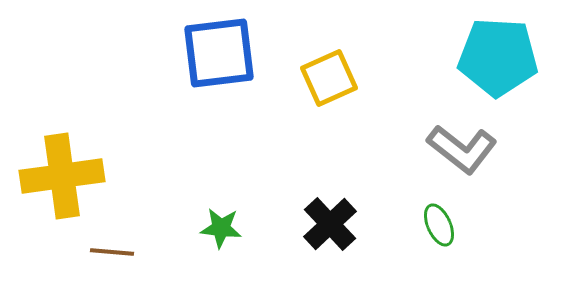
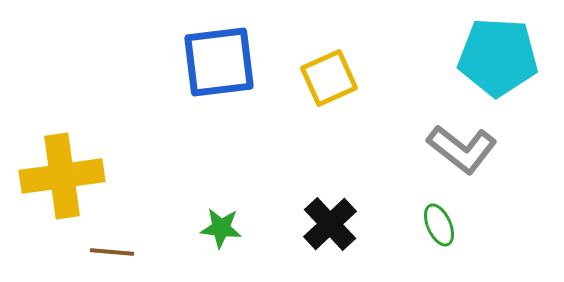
blue square: moved 9 px down
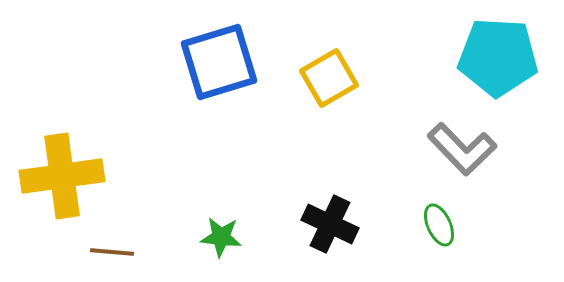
blue square: rotated 10 degrees counterclockwise
yellow square: rotated 6 degrees counterclockwise
gray L-shape: rotated 8 degrees clockwise
black cross: rotated 22 degrees counterclockwise
green star: moved 9 px down
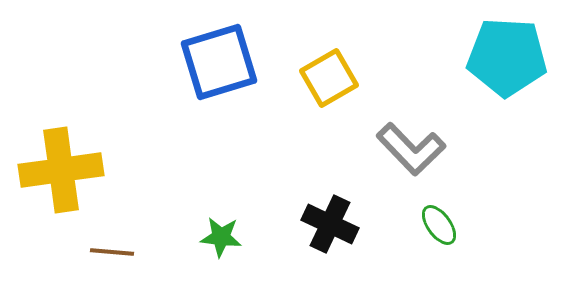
cyan pentagon: moved 9 px right
gray L-shape: moved 51 px left
yellow cross: moved 1 px left, 6 px up
green ellipse: rotated 12 degrees counterclockwise
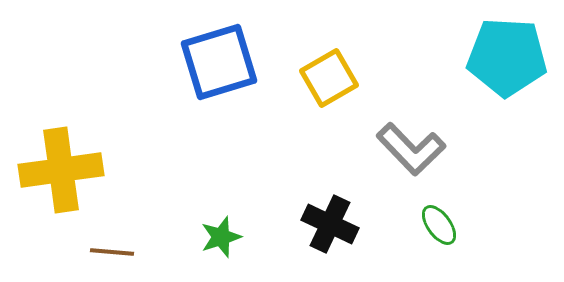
green star: rotated 24 degrees counterclockwise
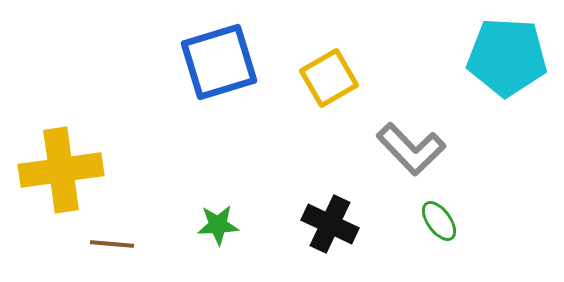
green ellipse: moved 4 px up
green star: moved 3 px left, 12 px up; rotated 15 degrees clockwise
brown line: moved 8 px up
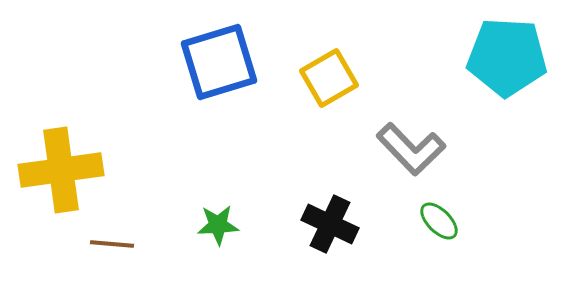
green ellipse: rotated 9 degrees counterclockwise
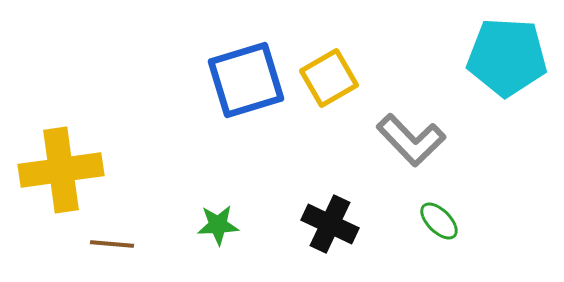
blue square: moved 27 px right, 18 px down
gray L-shape: moved 9 px up
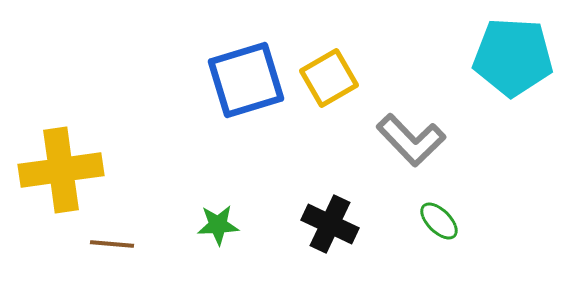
cyan pentagon: moved 6 px right
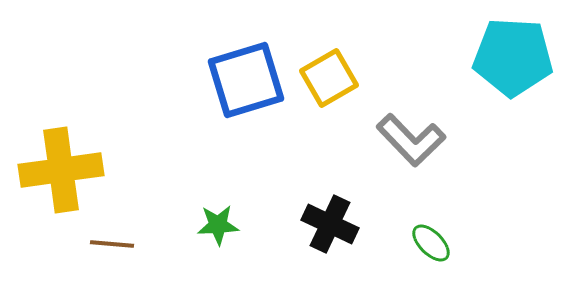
green ellipse: moved 8 px left, 22 px down
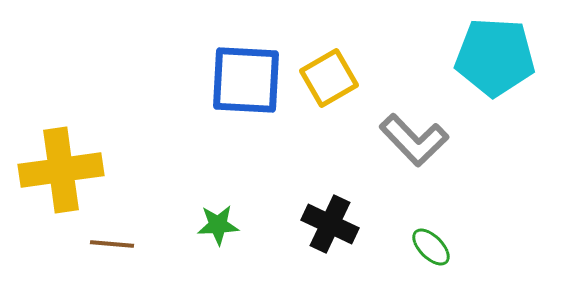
cyan pentagon: moved 18 px left
blue square: rotated 20 degrees clockwise
gray L-shape: moved 3 px right
green ellipse: moved 4 px down
